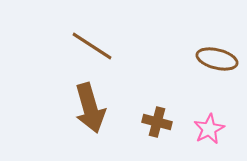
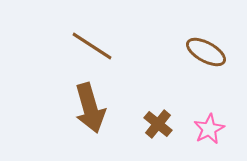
brown ellipse: moved 11 px left, 7 px up; rotated 15 degrees clockwise
brown cross: moved 1 px right, 2 px down; rotated 24 degrees clockwise
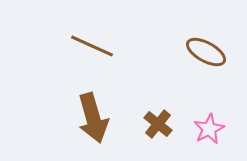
brown line: rotated 9 degrees counterclockwise
brown arrow: moved 3 px right, 10 px down
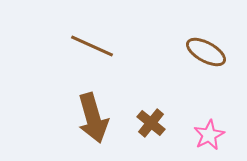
brown cross: moved 7 px left, 1 px up
pink star: moved 6 px down
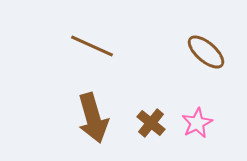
brown ellipse: rotated 12 degrees clockwise
pink star: moved 12 px left, 12 px up
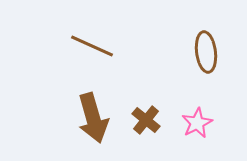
brown ellipse: rotated 42 degrees clockwise
brown cross: moved 5 px left, 3 px up
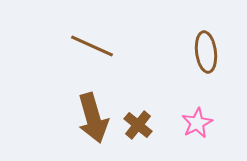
brown cross: moved 8 px left, 5 px down
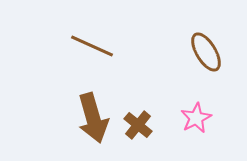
brown ellipse: rotated 24 degrees counterclockwise
pink star: moved 1 px left, 5 px up
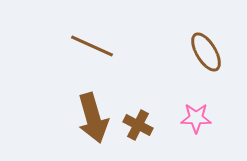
pink star: rotated 28 degrees clockwise
brown cross: rotated 12 degrees counterclockwise
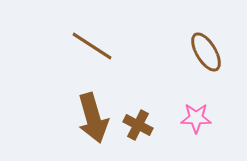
brown line: rotated 9 degrees clockwise
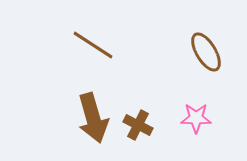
brown line: moved 1 px right, 1 px up
